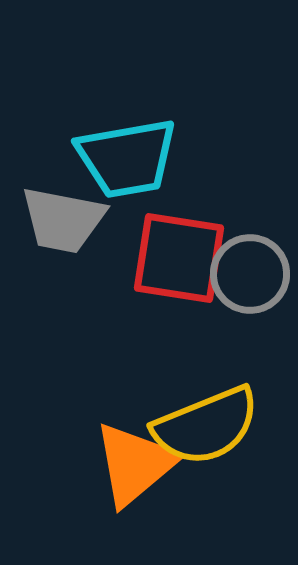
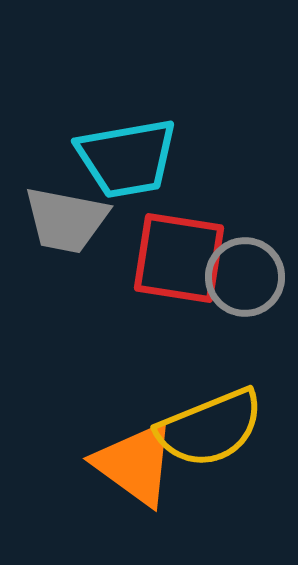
gray trapezoid: moved 3 px right
gray circle: moved 5 px left, 3 px down
yellow semicircle: moved 4 px right, 2 px down
orange triangle: rotated 44 degrees counterclockwise
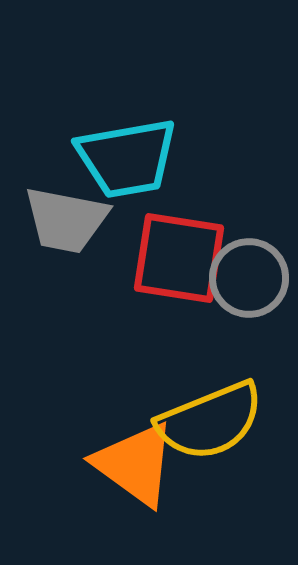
gray circle: moved 4 px right, 1 px down
yellow semicircle: moved 7 px up
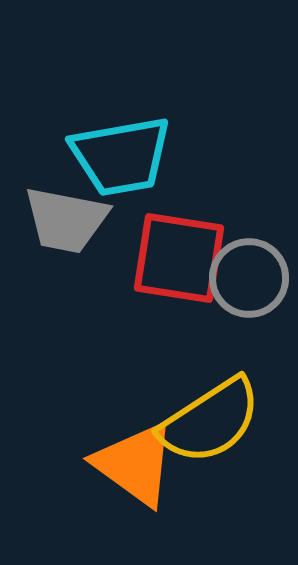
cyan trapezoid: moved 6 px left, 2 px up
yellow semicircle: rotated 11 degrees counterclockwise
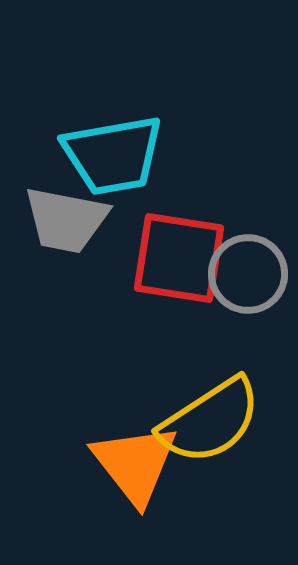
cyan trapezoid: moved 8 px left, 1 px up
gray circle: moved 1 px left, 4 px up
orange triangle: rotated 16 degrees clockwise
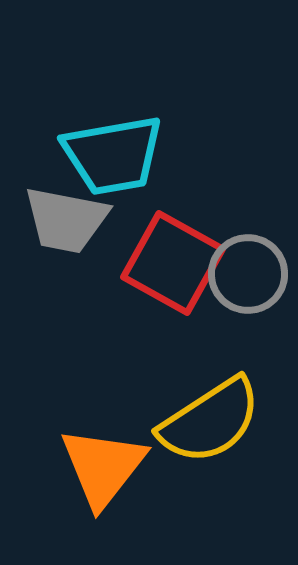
red square: moved 6 px left, 5 px down; rotated 20 degrees clockwise
orange triangle: moved 32 px left, 3 px down; rotated 16 degrees clockwise
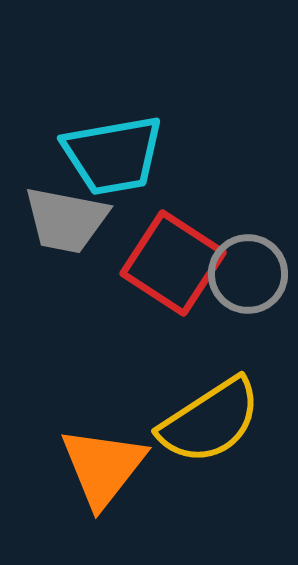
red square: rotated 4 degrees clockwise
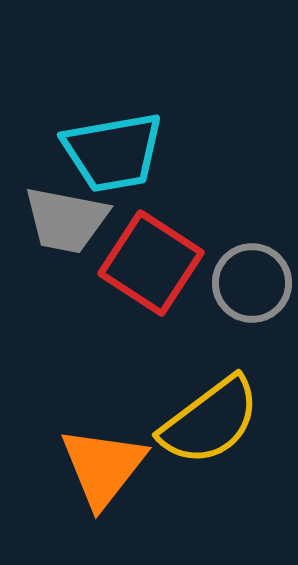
cyan trapezoid: moved 3 px up
red square: moved 22 px left
gray circle: moved 4 px right, 9 px down
yellow semicircle: rotated 4 degrees counterclockwise
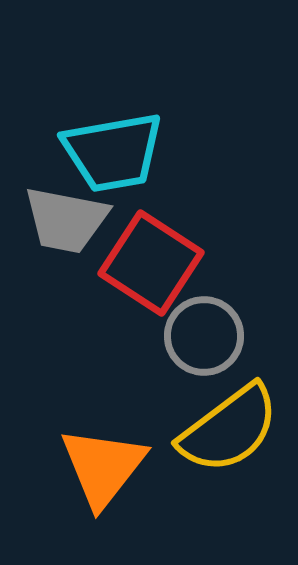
gray circle: moved 48 px left, 53 px down
yellow semicircle: moved 19 px right, 8 px down
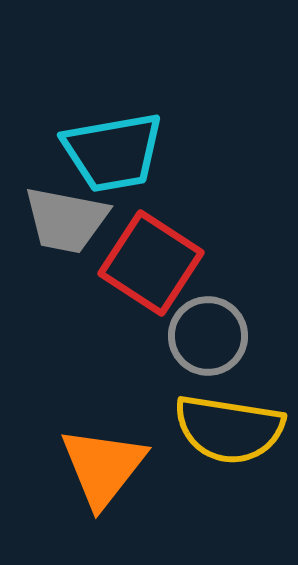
gray circle: moved 4 px right
yellow semicircle: rotated 46 degrees clockwise
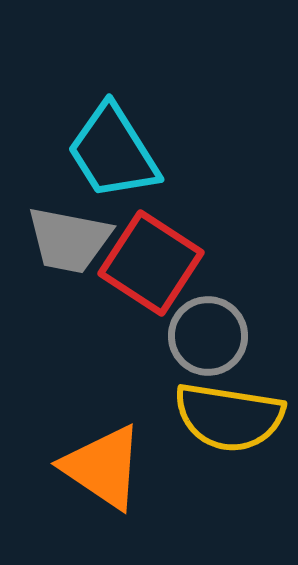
cyan trapezoid: rotated 68 degrees clockwise
gray trapezoid: moved 3 px right, 20 px down
yellow semicircle: moved 12 px up
orange triangle: rotated 34 degrees counterclockwise
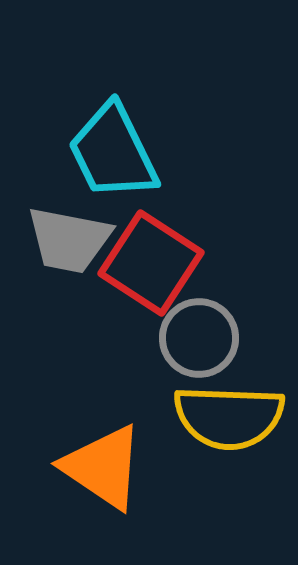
cyan trapezoid: rotated 6 degrees clockwise
gray circle: moved 9 px left, 2 px down
yellow semicircle: rotated 7 degrees counterclockwise
